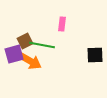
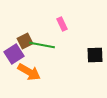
pink rectangle: rotated 32 degrees counterclockwise
purple square: rotated 18 degrees counterclockwise
orange arrow: moved 1 px left, 11 px down
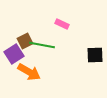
pink rectangle: rotated 40 degrees counterclockwise
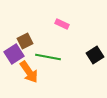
green line: moved 6 px right, 12 px down
black square: rotated 30 degrees counterclockwise
orange arrow: rotated 25 degrees clockwise
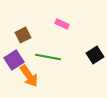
brown square: moved 2 px left, 6 px up
purple square: moved 6 px down
orange arrow: moved 4 px down
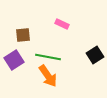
brown square: rotated 21 degrees clockwise
orange arrow: moved 19 px right
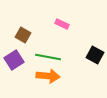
brown square: rotated 35 degrees clockwise
black square: rotated 30 degrees counterclockwise
orange arrow: rotated 50 degrees counterclockwise
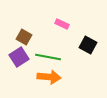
brown square: moved 1 px right, 2 px down
black square: moved 7 px left, 10 px up
purple square: moved 5 px right, 3 px up
orange arrow: moved 1 px right, 1 px down
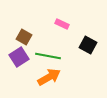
green line: moved 1 px up
orange arrow: rotated 35 degrees counterclockwise
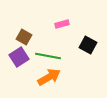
pink rectangle: rotated 40 degrees counterclockwise
